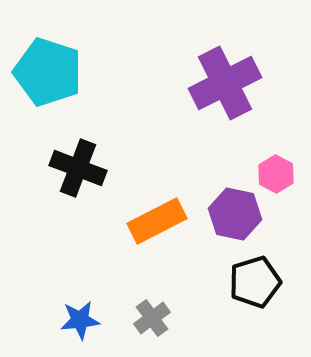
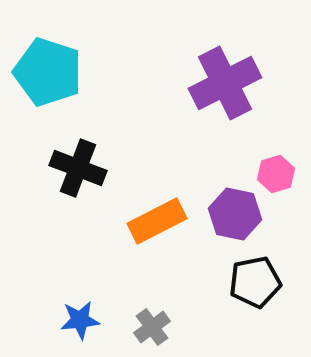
pink hexagon: rotated 15 degrees clockwise
black pentagon: rotated 6 degrees clockwise
gray cross: moved 9 px down
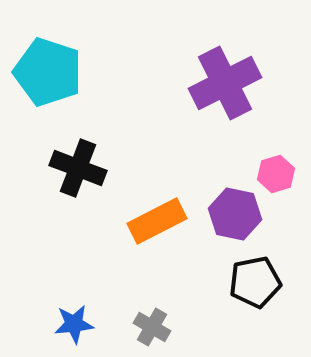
blue star: moved 6 px left, 4 px down
gray cross: rotated 24 degrees counterclockwise
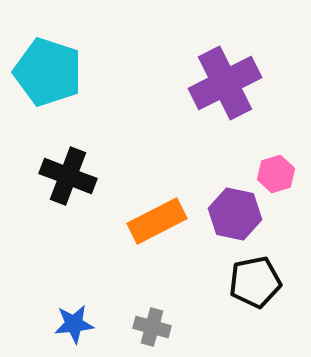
black cross: moved 10 px left, 8 px down
gray cross: rotated 15 degrees counterclockwise
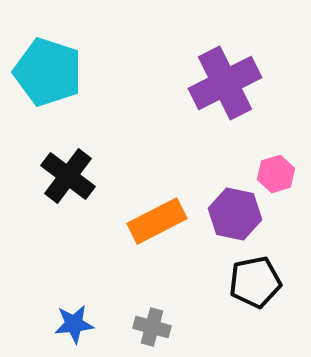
black cross: rotated 16 degrees clockwise
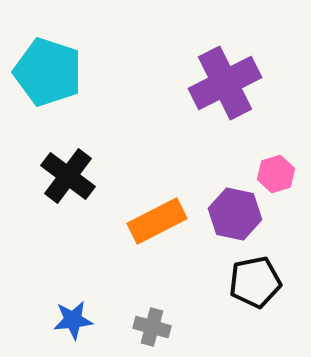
blue star: moved 1 px left, 4 px up
